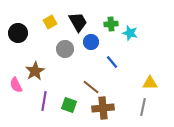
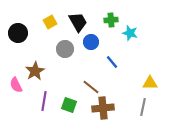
green cross: moved 4 px up
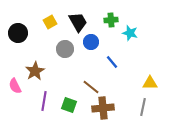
pink semicircle: moved 1 px left, 1 px down
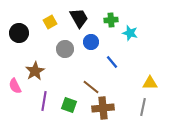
black trapezoid: moved 1 px right, 4 px up
black circle: moved 1 px right
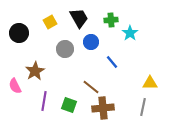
cyan star: rotated 21 degrees clockwise
